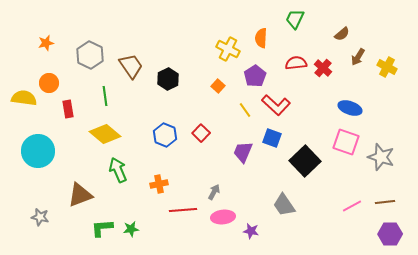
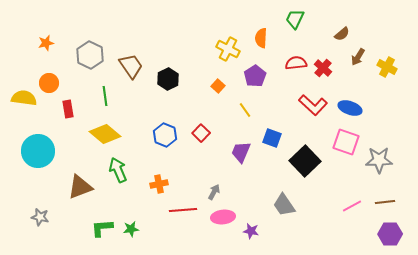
red L-shape at (276, 105): moved 37 px right
purple trapezoid at (243, 152): moved 2 px left
gray star at (381, 157): moved 2 px left, 3 px down; rotated 20 degrees counterclockwise
brown triangle at (80, 195): moved 8 px up
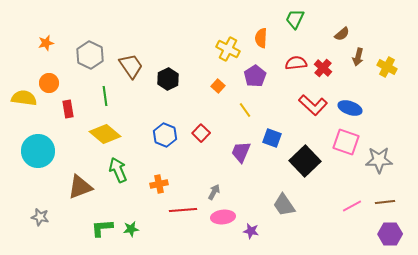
brown arrow at (358, 57): rotated 18 degrees counterclockwise
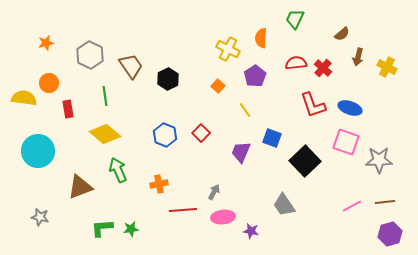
red L-shape at (313, 105): rotated 28 degrees clockwise
purple hexagon at (390, 234): rotated 15 degrees counterclockwise
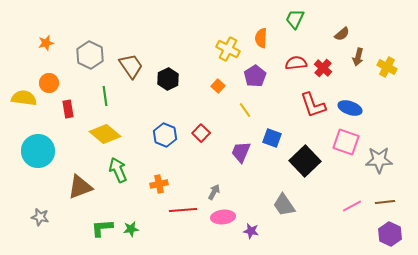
purple hexagon at (390, 234): rotated 20 degrees counterclockwise
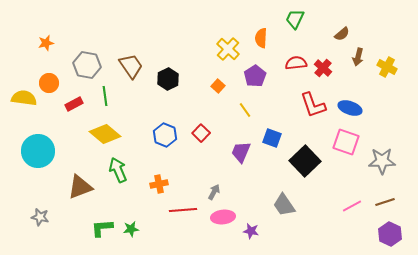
yellow cross at (228, 49): rotated 15 degrees clockwise
gray hexagon at (90, 55): moved 3 px left, 10 px down; rotated 16 degrees counterclockwise
red rectangle at (68, 109): moved 6 px right, 5 px up; rotated 72 degrees clockwise
gray star at (379, 160): moved 3 px right, 1 px down
brown line at (385, 202): rotated 12 degrees counterclockwise
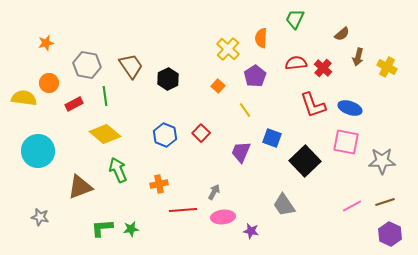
pink square at (346, 142): rotated 8 degrees counterclockwise
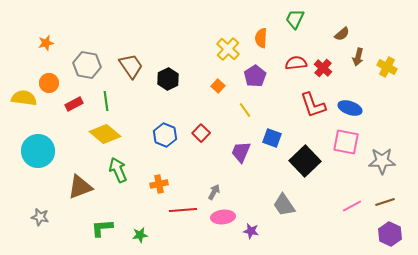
green line at (105, 96): moved 1 px right, 5 px down
green star at (131, 229): moved 9 px right, 6 px down
